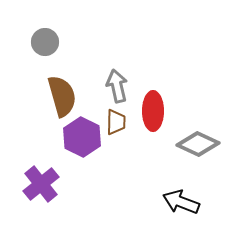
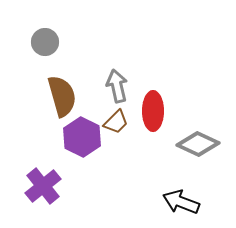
brown trapezoid: rotated 44 degrees clockwise
purple cross: moved 2 px right, 2 px down
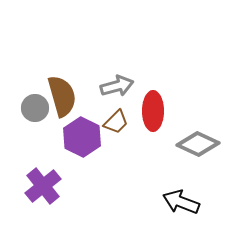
gray circle: moved 10 px left, 66 px down
gray arrow: rotated 88 degrees clockwise
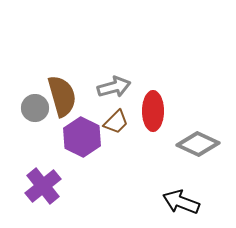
gray arrow: moved 3 px left, 1 px down
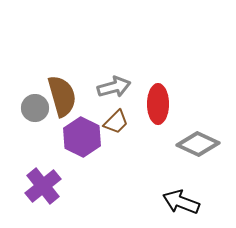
red ellipse: moved 5 px right, 7 px up
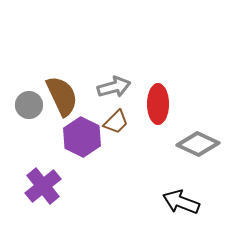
brown semicircle: rotated 9 degrees counterclockwise
gray circle: moved 6 px left, 3 px up
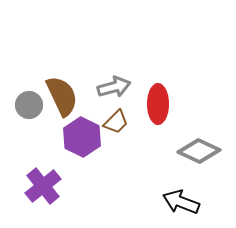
gray diamond: moved 1 px right, 7 px down
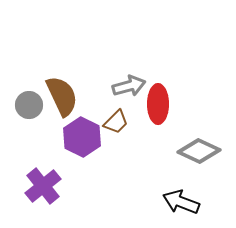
gray arrow: moved 15 px right, 1 px up
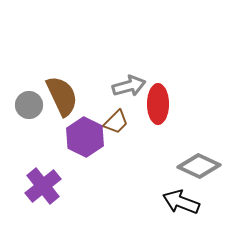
purple hexagon: moved 3 px right
gray diamond: moved 15 px down
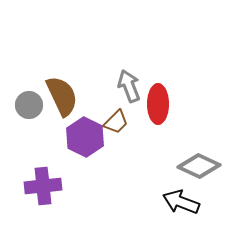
gray arrow: rotated 96 degrees counterclockwise
purple cross: rotated 33 degrees clockwise
